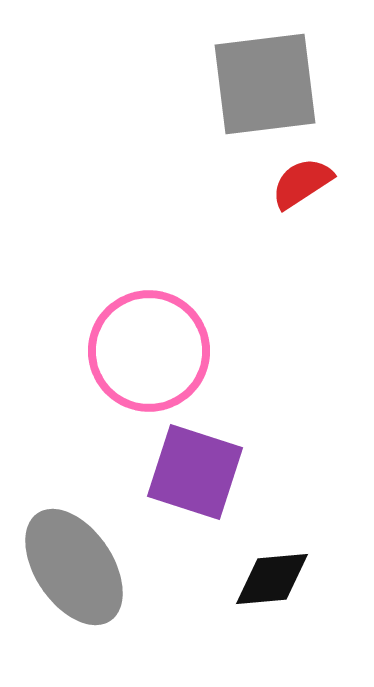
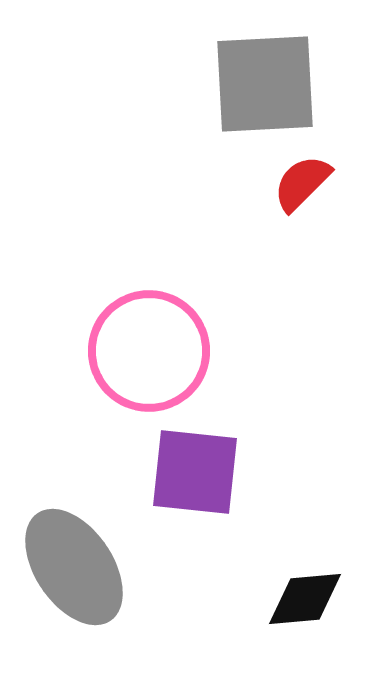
gray square: rotated 4 degrees clockwise
red semicircle: rotated 12 degrees counterclockwise
purple square: rotated 12 degrees counterclockwise
black diamond: moved 33 px right, 20 px down
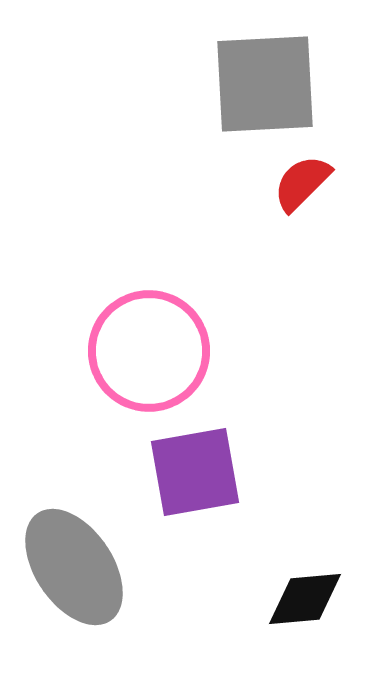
purple square: rotated 16 degrees counterclockwise
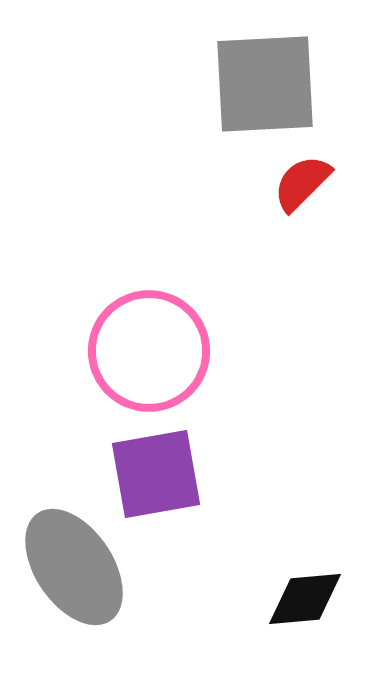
purple square: moved 39 px left, 2 px down
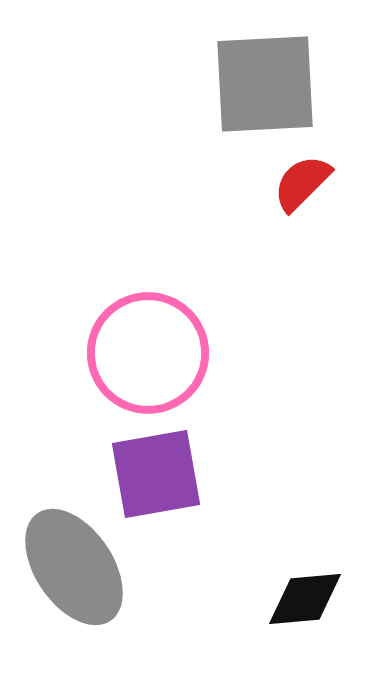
pink circle: moved 1 px left, 2 px down
